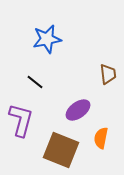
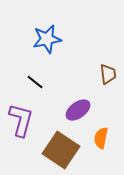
brown square: rotated 12 degrees clockwise
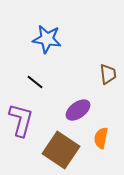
blue star: rotated 20 degrees clockwise
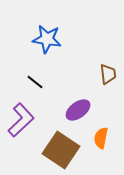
purple L-shape: rotated 32 degrees clockwise
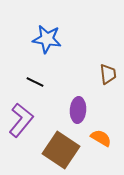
black line: rotated 12 degrees counterclockwise
purple ellipse: rotated 50 degrees counterclockwise
purple L-shape: rotated 8 degrees counterclockwise
orange semicircle: rotated 110 degrees clockwise
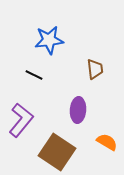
blue star: moved 2 px right, 1 px down; rotated 16 degrees counterclockwise
brown trapezoid: moved 13 px left, 5 px up
black line: moved 1 px left, 7 px up
orange semicircle: moved 6 px right, 4 px down
brown square: moved 4 px left, 2 px down
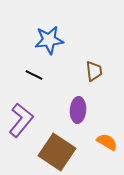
brown trapezoid: moved 1 px left, 2 px down
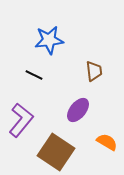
purple ellipse: rotated 35 degrees clockwise
brown square: moved 1 px left
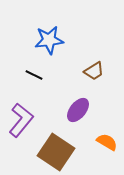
brown trapezoid: rotated 65 degrees clockwise
